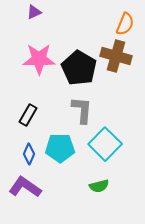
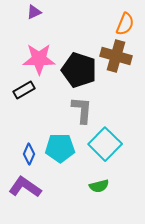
black pentagon: moved 2 px down; rotated 12 degrees counterclockwise
black rectangle: moved 4 px left, 25 px up; rotated 30 degrees clockwise
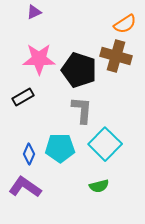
orange semicircle: rotated 35 degrees clockwise
black rectangle: moved 1 px left, 7 px down
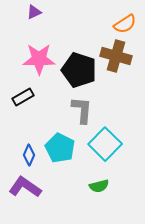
cyan pentagon: rotated 28 degrees clockwise
blue diamond: moved 1 px down
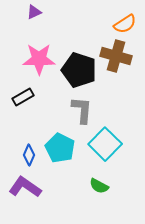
green semicircle: rotated 42 degrees clockwise
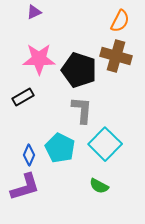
orange semicircle: moved 5 px left, 3 px up; rotated 30 degrees counterclockwise
purple L-shape: rotated 128 degrees clockwise
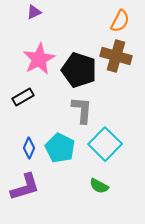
pink star: rotated 28 degrees counterclockwise
blue diamond: moved 7 px up
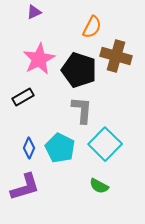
orange semicircle: moved 28 px left, 6 px down
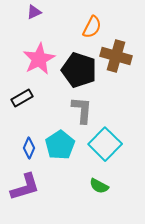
black rectangle: moved 1 px left, 1 px down
cyan pentagon: moved 3 px up; rotated 12 degrees clockwise
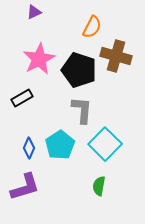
green semicircle: rotated 72 degrees clockwise
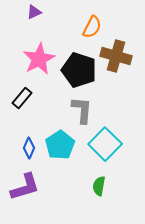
black rectangle: rotated 20 degrees counterclockwise
